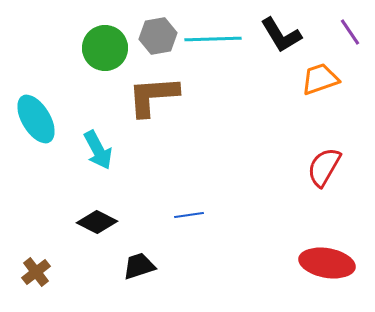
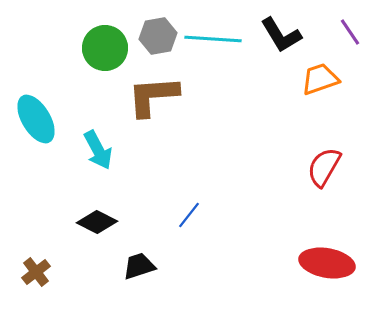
cyan line: rotated 6 degrees clockwise
blue line: rotated 44 degrees counterclockwise
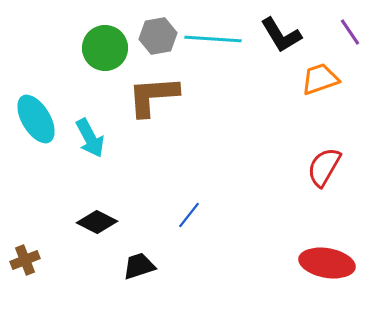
cyan arrow: moved 8 px left, 12 px up
brown cross: moved 11 px left, 12 px up; rotated 16 degrees clockwise
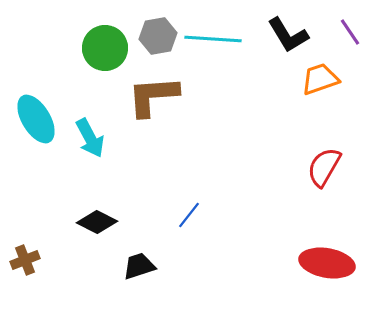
black L-shape: moved 7 px right
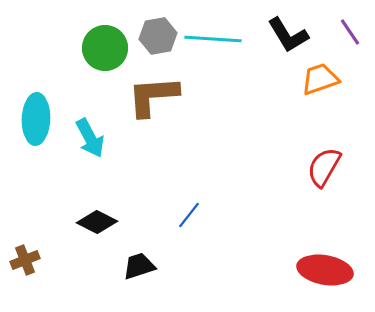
cyan ellipse: rotated 33 degrees clockwise
red ellipse: moved 2 px left, 7 px down
